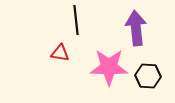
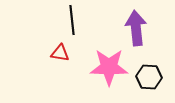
black line: moved 4 px left
black hexagon: moved 1 px right, 1 px down
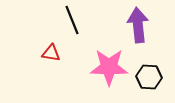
black line: rotated 16 degrees counterclockwise
purple arrow: moved 2 px right, 3 px up
red triangle: moved 9 px left
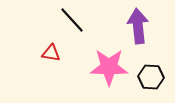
black line: rotated 20 degrees counterclockwise
purple arrow: moved 1 px down
black hexagon: moved 2 px right
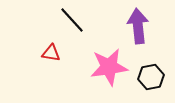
pink star: rotated 9 degrees counterclockwise
black hexagon: rotated 15 degrees counterclockwise
